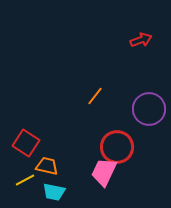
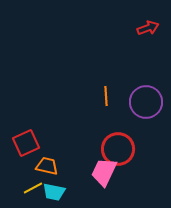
red arrow: moved 7 px right, 12 px up
orange line: moved 11 px right; rotated 42 degrees counterclockwise
purple circle: moved 3 px left, 7 px up
red square: rotated 32 degrees clockwise
red circle: moved 1 px right, 2 px down
yellow line: moved 8 px right, 8 px down
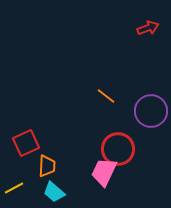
orange line: rotated 48 degrees counterclockwise
purple circle: moved 5 px right, 9 px down
orange trapezoid: rotated 80 degrees clockwise
yellow line: moved 19 px left
cyan trapezoid: rotated 30 degrees clockwise
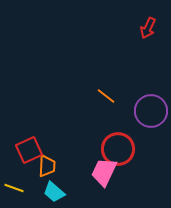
red arrow: rotated 135 degrees clockwise
red square: moved 3 px right, 7 px down
yellow line: rotated 48 degrees clockwise
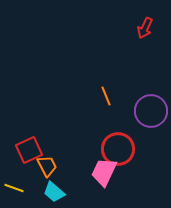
red arrow: moved 3 px left
orange line: rotated 30 degrees clockwise
orange trapezoid: rotated 30 degrees counterclockwise
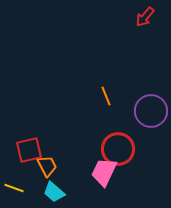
red arrow: moved 11 px up; rotated 15 degrees clockwise
red square: rotated 12 degrees clockwise
